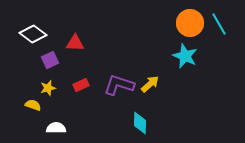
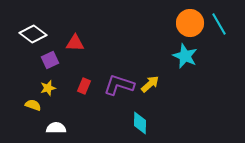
red rectangle: moved 3 px right, 1 px down; rotated 42 degrees counterclockwise
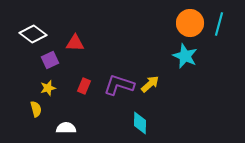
cyan line: rotated 45 degrees clockwise
yellow semicircle: moved 3 px right, 4 px down; rotated 56 degrees clockwise
white semicircle: moved 10 px right
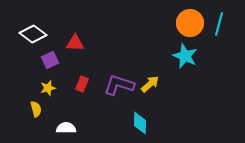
red rectangle: moved 2 px left, 2 px up
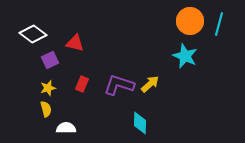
orange circle: moved 2 px up
red triangle: rotated 12 degrees clockwise
yellow semicircle: moved 10 px right
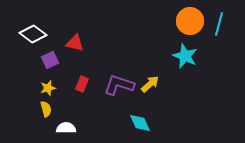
cyan diamond: rotated 25 degrees counterclockwise
